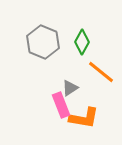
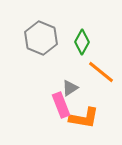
gray hexagon: moved 2 px left, 4 px up
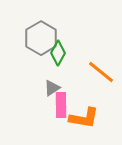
gray hexagon: rotated 8 degrees clockwise
green diamond: moved 24 px left, 11 px down
gray triangle: moved 18 px left
pink rectangle: rotated 20 degrees clockwise
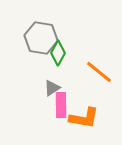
gray hexagon: rotated 20 degrees counterclockwise
orange line: moved 2 px left
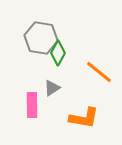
pink rectangle: moved 29 px left
